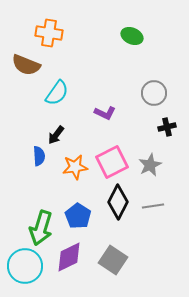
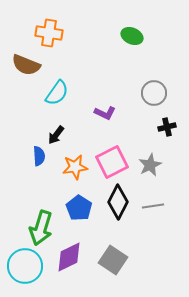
blue pentagon: moved 1 px right, 8 px up
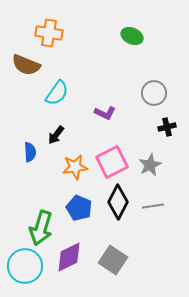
blue semicircle: moved 9 px left, 4 px up
blue pentagon: rotated 10 degrees counterclockwise
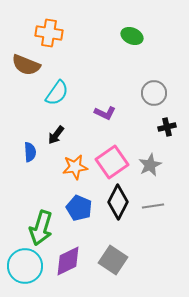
pink square: rotated 8 degrees counterclockwise
purple diamond: moved 1 px left, 4 px down
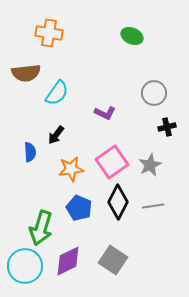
brown semicircle: moved 8 px down; rotated 28 degrees counterclockwise
orange star: moved 4 px left, 2 px down
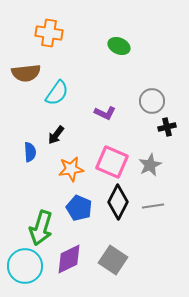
green ellipse: moved 13 px left, 10 px down
gray circle: moved 2 px left, 8 px down
pink square: rotated 32 degrees counterclockwise
purple diamond: moved 1 px right, 2 px up
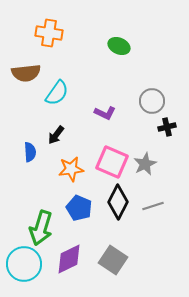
gray star: moved 5 px left, 1 px up
gray line: rotated 10 degrees counterclockwise
cyan circle: moved 1 px left, 2 px up
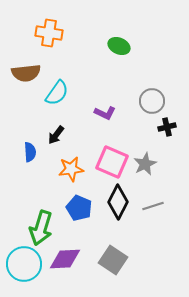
purple diamond: moved 4 px left; rotated 24 degrees clockwise
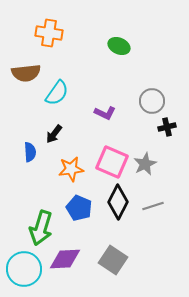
black arrow: moved 2 px left, 1 px up
cyan circle: moved 5 px down
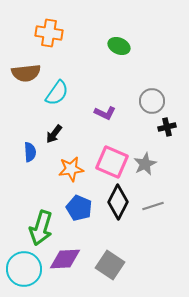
gray square: moved 3 px left, 5 px down
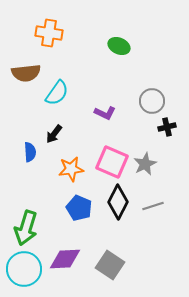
green arrow: moved 15 px left
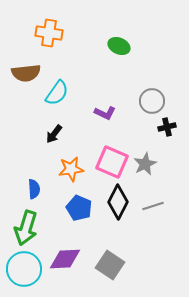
blue semicircle: moved 4 px right, 37 px down
